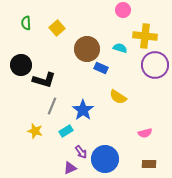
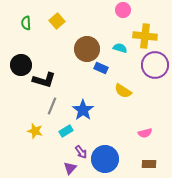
yellow square: moved 7 px up
yellow semicircle: moved 5 px right, 6 px up
purple triangle: rotated 24 degrees counterclockwise
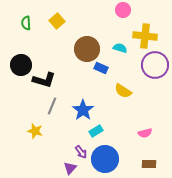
cyan rectangle: moved 30 px right
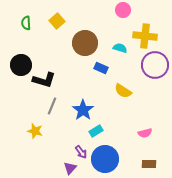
brown circle: moved 2 px left, 6 px up
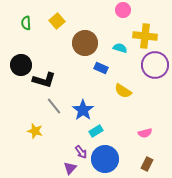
gray line: moved 2 px right; rotated 60 degrees counterclockwise
brown rectangle: moved 2 px left; rotated 64 degrees counterclockwise
